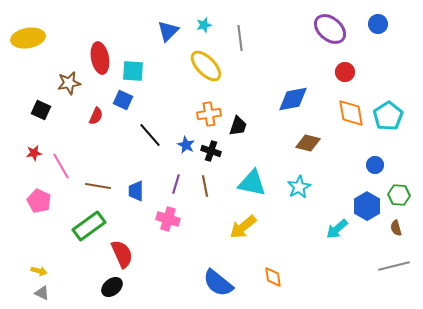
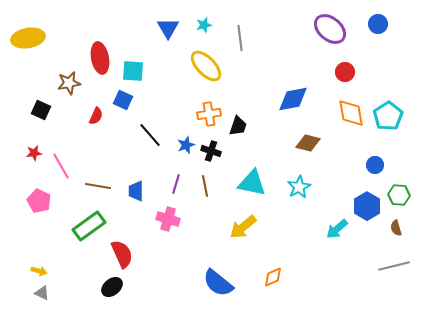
blue triangle at (168, 31): moved 3 px up; rotated 15 degrees counterclockwise
blue star at (186, 145): rotated 24 degrees clockwise
orange diamond at (273, 277): rotated 75 degrees clockwise
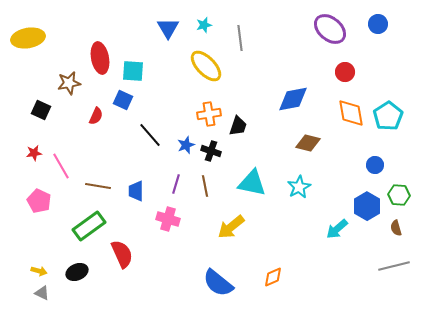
yellow arrow at (243, 227): moved 12 px left
black ellipse at (112, 287): moved 35 px left, 15 px up; rotated 15 degrees clockwise
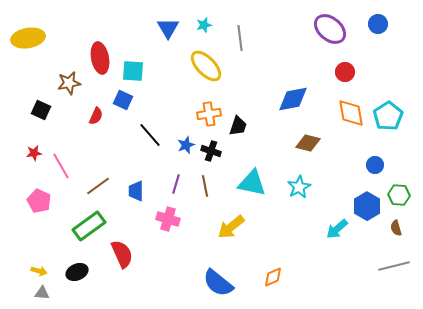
brown line at (98, 186): rotated 45 degrees counterclockwise
gray triangle at (42, 293): rotated 21 degrees counterclockwise
